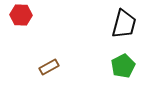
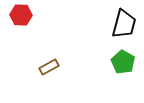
green pentagon: moved 4 px up; rotated 15 degrees counterclockwise
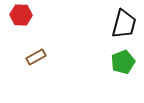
green pentagon: rotated 20 degrees clockwise
brown rectangle: moved 13 px left, 10 px up
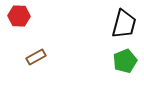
red hexagon: moved 2 px left, 1 px down
green pentagon: moved 2 px right, 1 px up
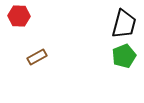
brown rectangle: moved 1 px right
green pentagon: moved 1 px left, 5 px up
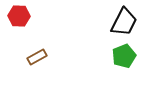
black trapezoid: moved 2 px up; rotated 12 degrees clockwise
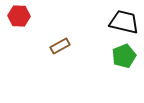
black trapezoid: rotated 104 degrees counterclockwise
brown rectangle: moved 23 px right, 11 px up
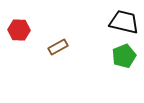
red hexagon: moved 14 px down
brown rectangle: moved 2 px left, 1 px down
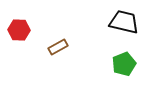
green pentagon: moved 8 px down
